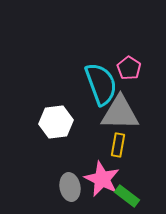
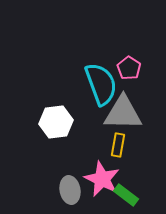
gray triangle: moved 3 px right
gray ellipse: moved 3 px down
green rectangle: moved 1 px left, 1 px up
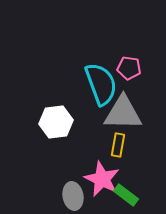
pink pentagon: rotated 25 degrees counterclockwise
gray ellipse: moved 3 px right, 6 px down
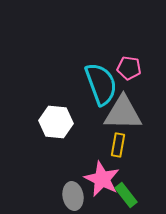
white hexagon: rotated 12 degrees clockwise
green rectangle: rotated 15 degrees clockwise
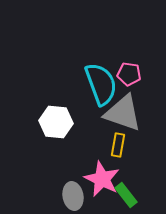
pink pentagon: moved 6 px down
gray triangle: rotated 18 degrees clockwise
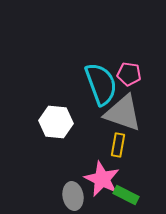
green rectangle: rotated 25 degrees counterclockwise
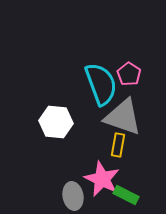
pink pentagon: rotated 25 degrees clockwise
gray triangle: moved 4 px down
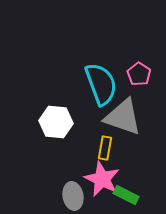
pink pentagon: moved 10 px right
yellow rectangle: moved 13 px left, 3 px down
